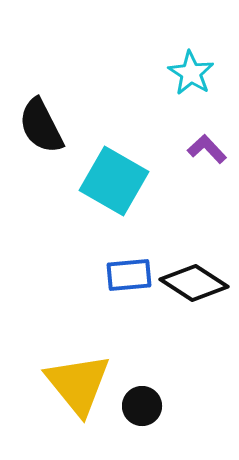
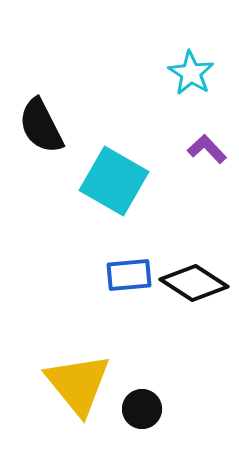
black circle: moved 3 px down
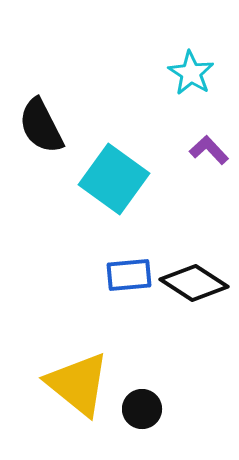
purple L-shape: moved 2 px right, 1 px down
cyan square: moved 2 px up; rotated 6 degrees clockwise
yellow triangle: rotated 12 degrees counterclockwise
